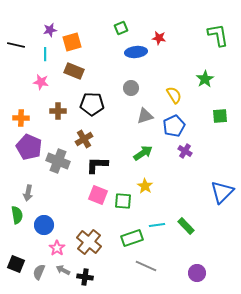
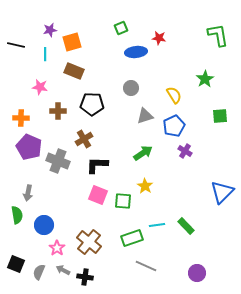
pink star at (41, 82): moved 1 px left, 5 px down
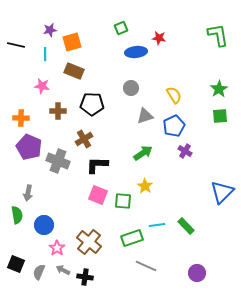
green star at (205, 79): moved 14 px right, 10 px down
pink star at (40, 87): moved 2 px right, 1 px up
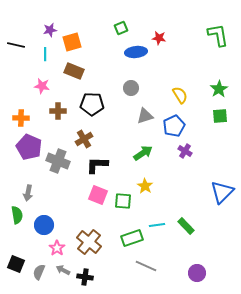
yellow semicircle at (174, 95): moved 6 px right
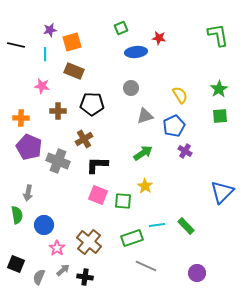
gray arrow at (63, 270): rotated 112 degrees clockwise
gray semicircle at (39, 272): moved 5 px down
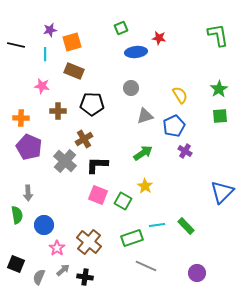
gray cross at (58, 161): moved 7 px right; rotated 20 degrees clockwise
gray arrow at (28, 193): rotated 14 degrees counterclockwise
green square at (123, 201): rotated 24 degrees clockwise
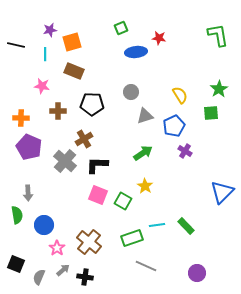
gray circle at (131, 88): moved 4 px down
green square at (220, 116): moved 9 px left, 3 px up
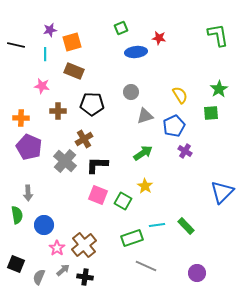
brown cross at (89, 242): moved 5 px left, 3 px down; rotated 10 degrees clockwise
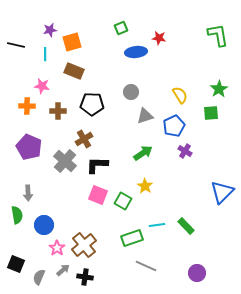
orange cross at (21, 118): moved 6 px right, 12 px up
